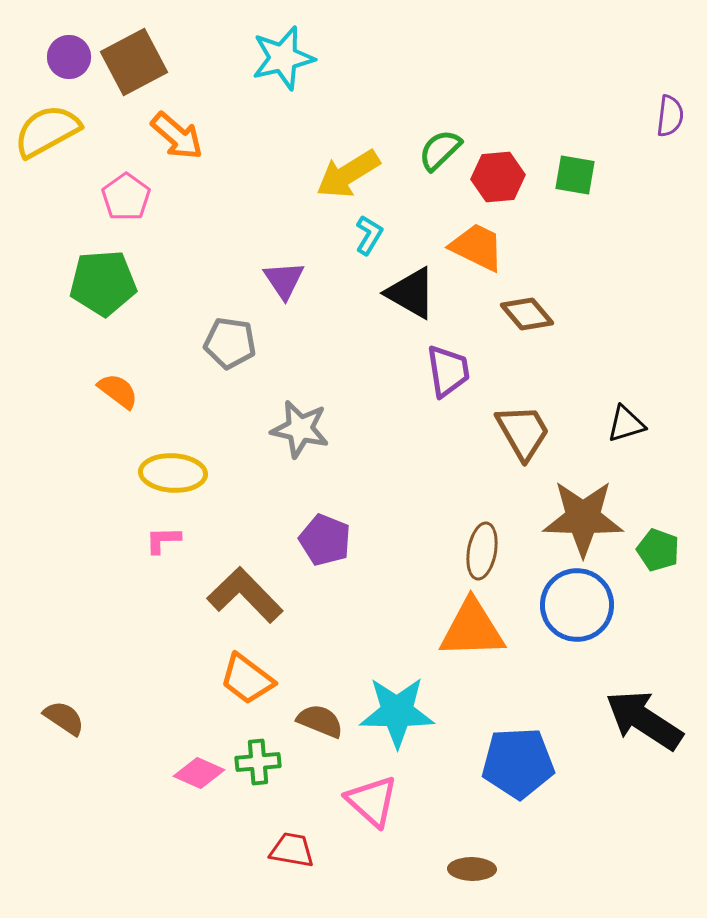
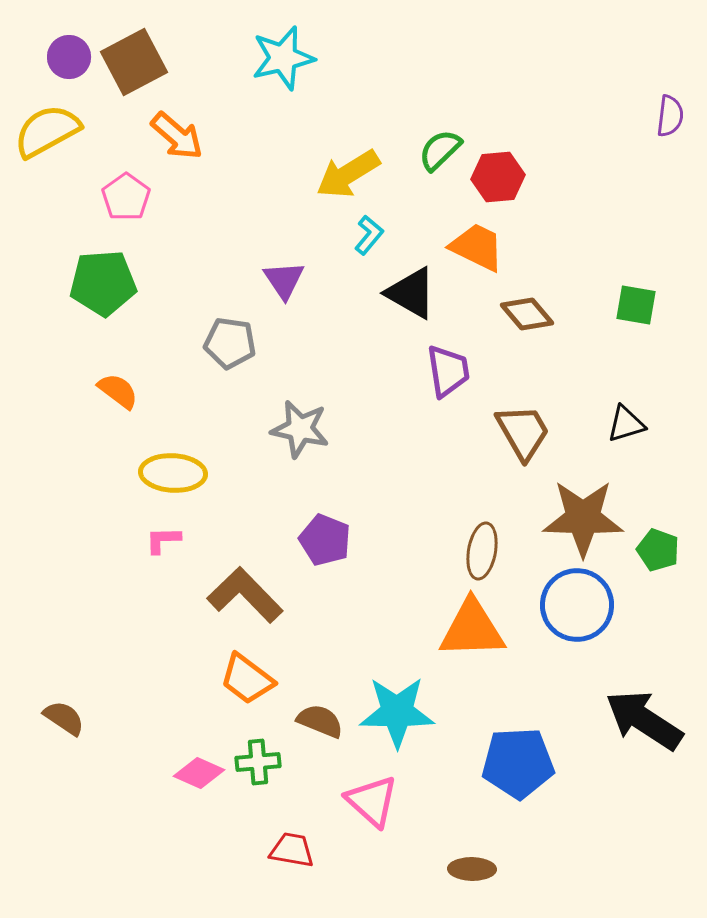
green square at (575, 175): moved 61 px right, 130 px down
cyan L-shape at (369, 235): rotated 9 degrees clockwise
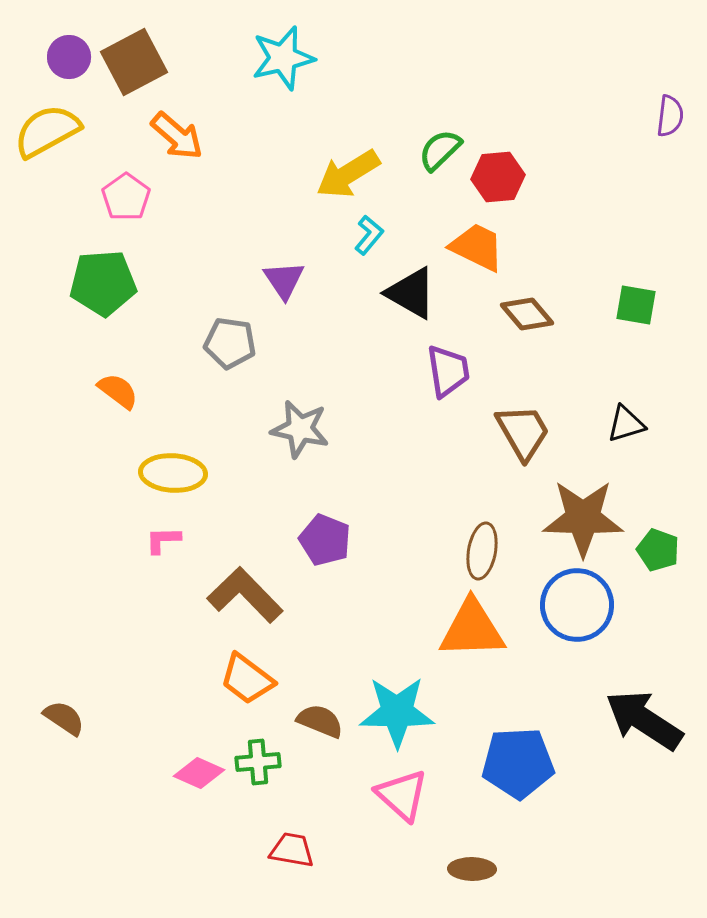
pink triangle at (372, 801): moved 30 px right, 6 px up
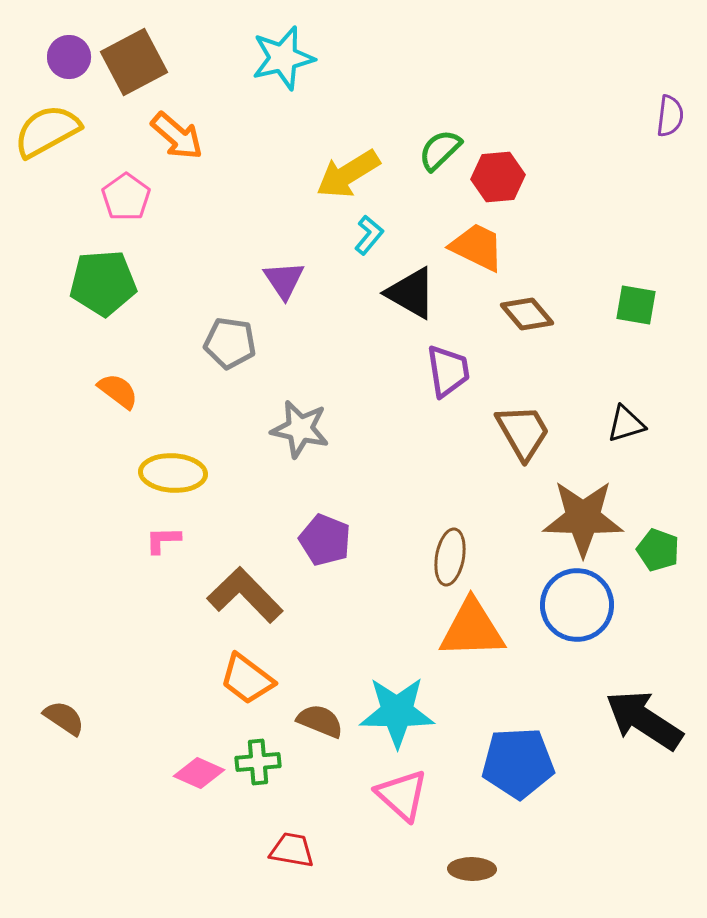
brown ellipse at (482, 551): moved 32 px left, 6 px down
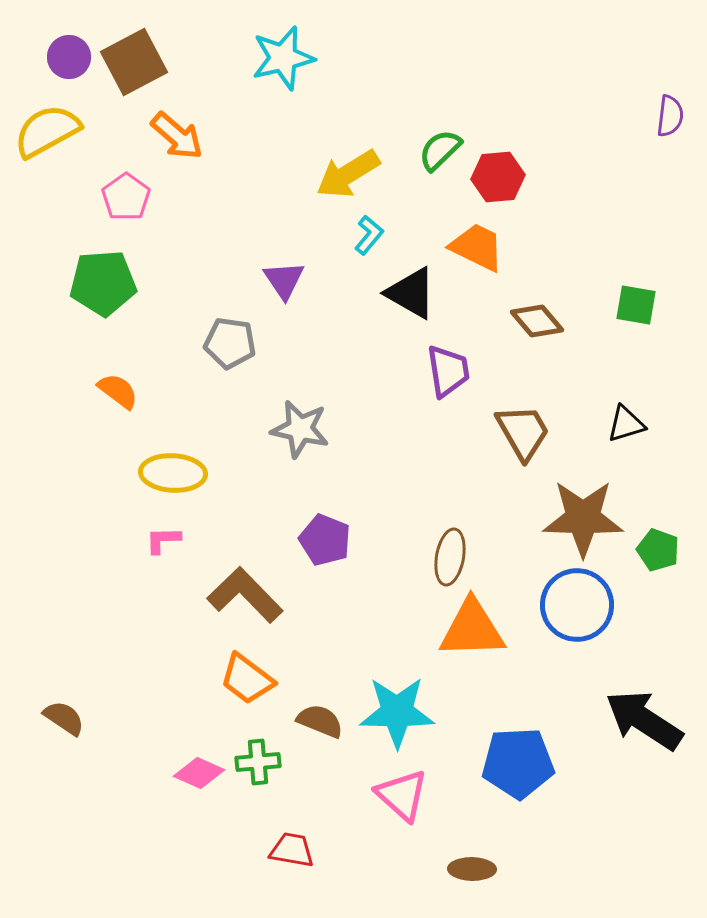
brown diamond at (527, 314): moved 10 px right, 7 px down
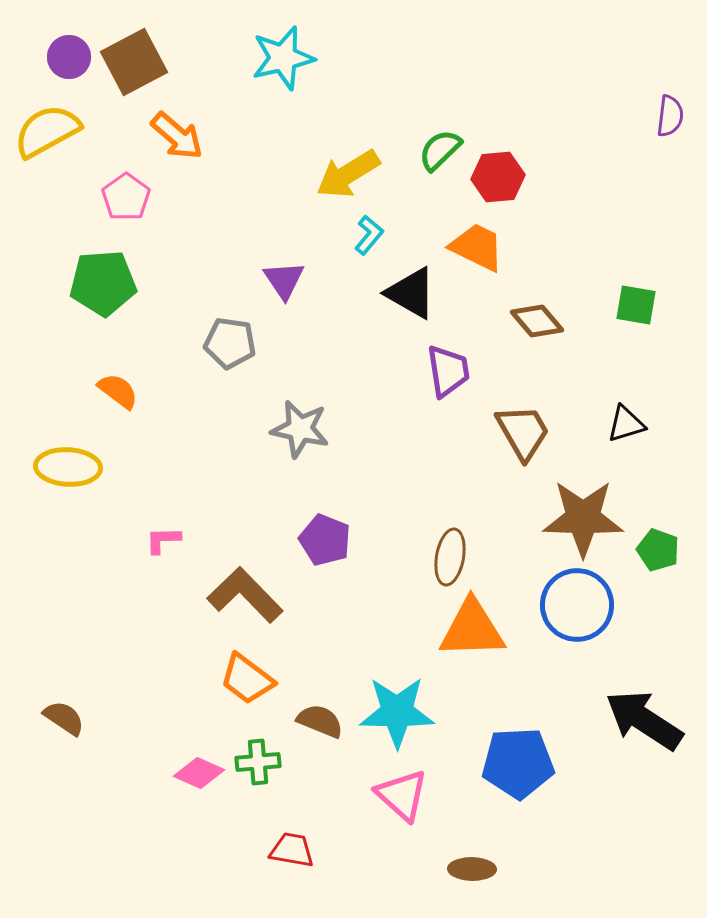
yellow ellipse at (173, 473): moved 105 px left, 6 px up
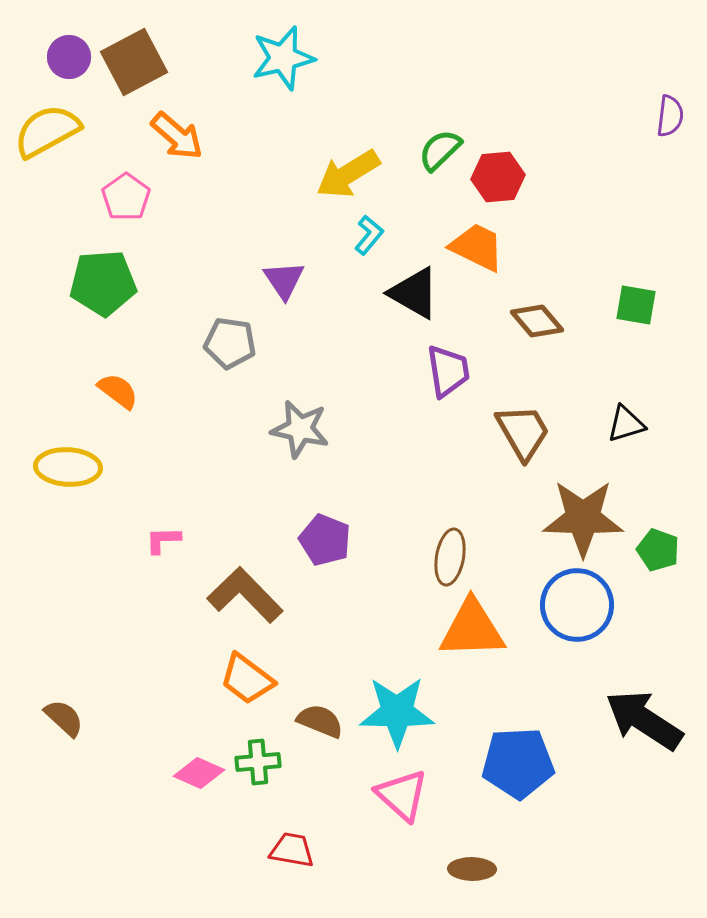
black triangle at (411, 293): moved 3 px right
brown semicircle at (64, 718): rotated 9 degrees clockwise
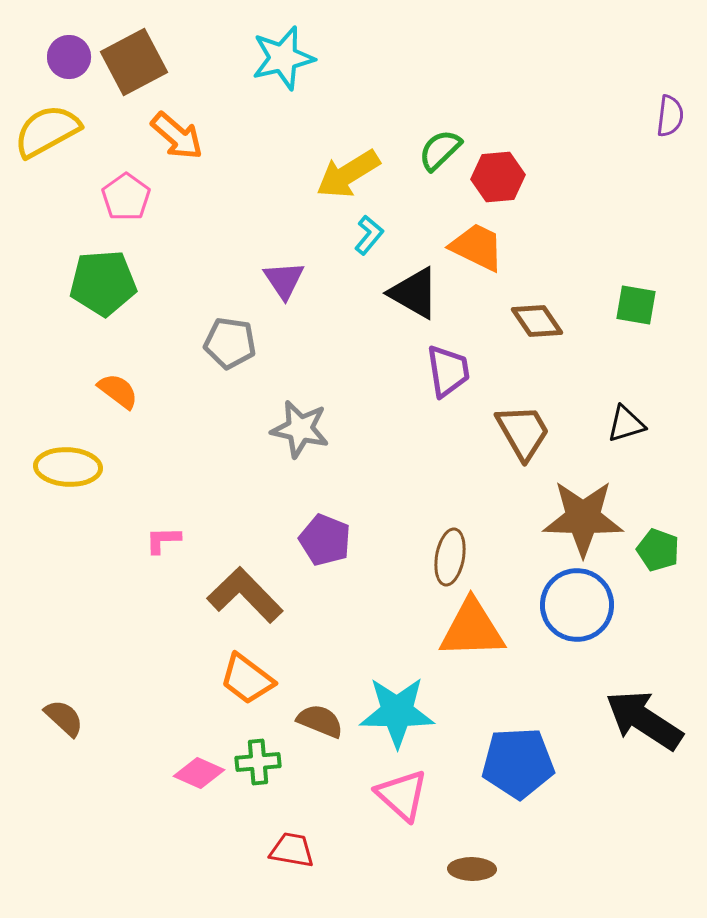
brown diamond at (537, 321): rotated 6 degrees clockwise
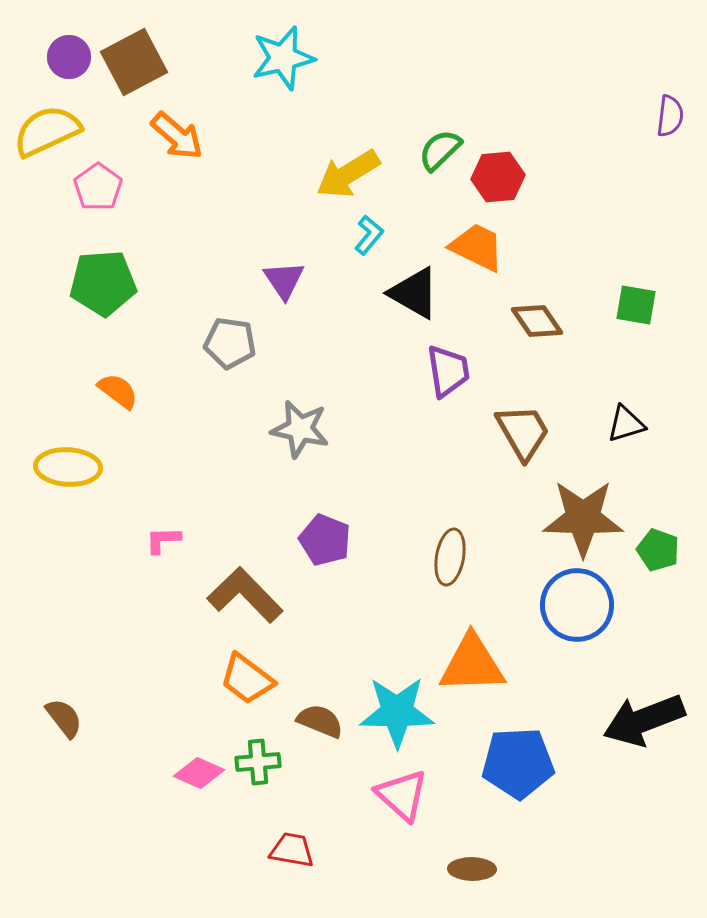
yellow semicircle at (47, 131): rotated 4 degrees clockwise
pink pentagon at (126, 197): moved 28 px left, 10 px up
orange triangle at (472, 629): moved 35 px down
brown semicircle at (64, 718): rotated 9 degrees clockwise
black arrow at (644, 720): rotated 54 degrees counterclockwise
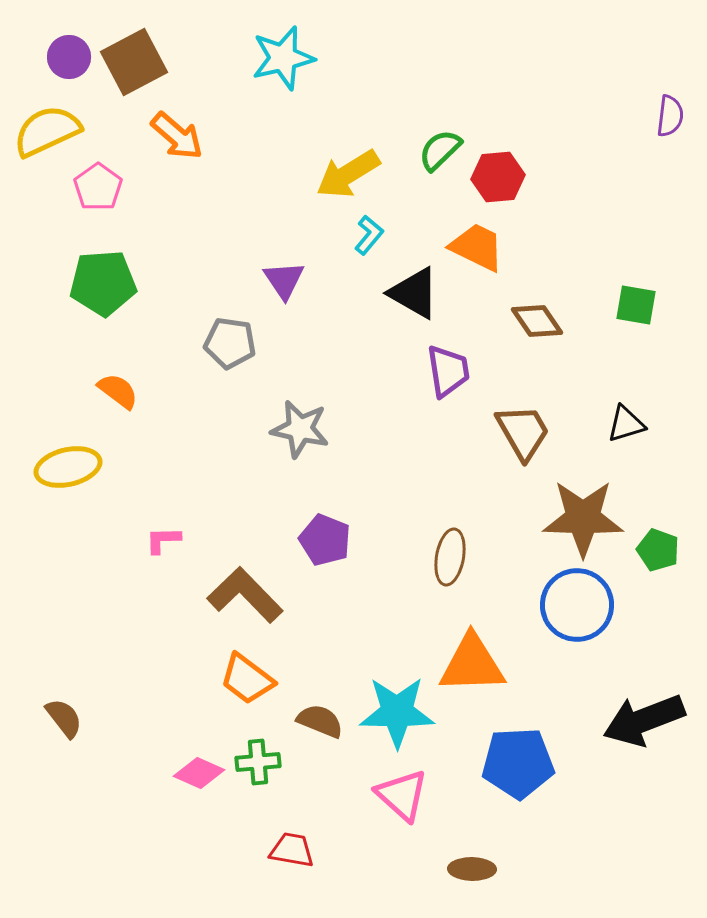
yellow ellipse at (68, 467): rotated 16 degrees counterclockwise
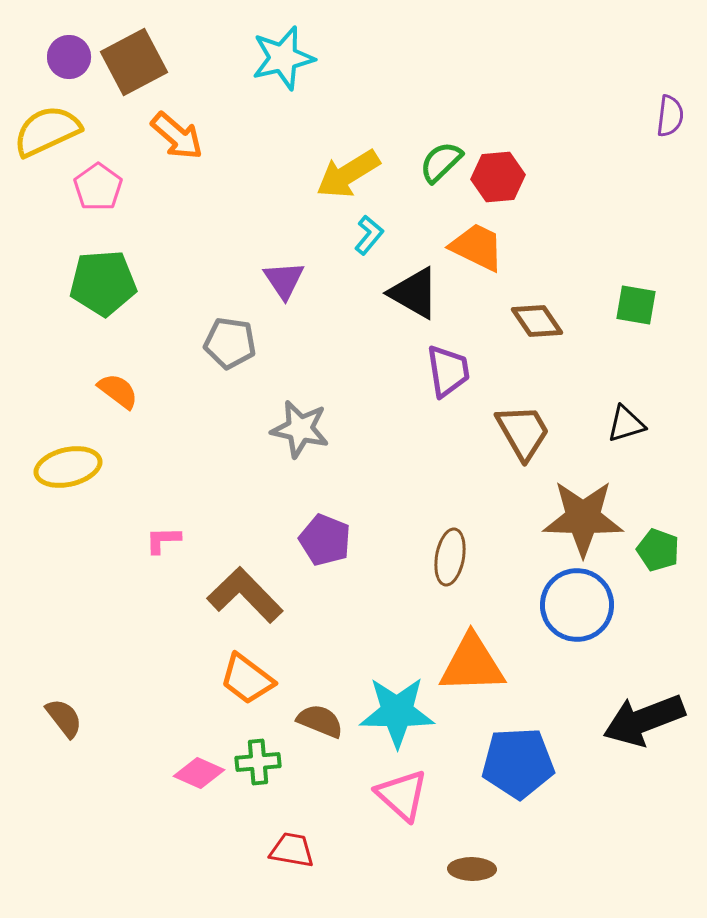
green semicircle at (440, 150): moved 1 px right, 12 px down
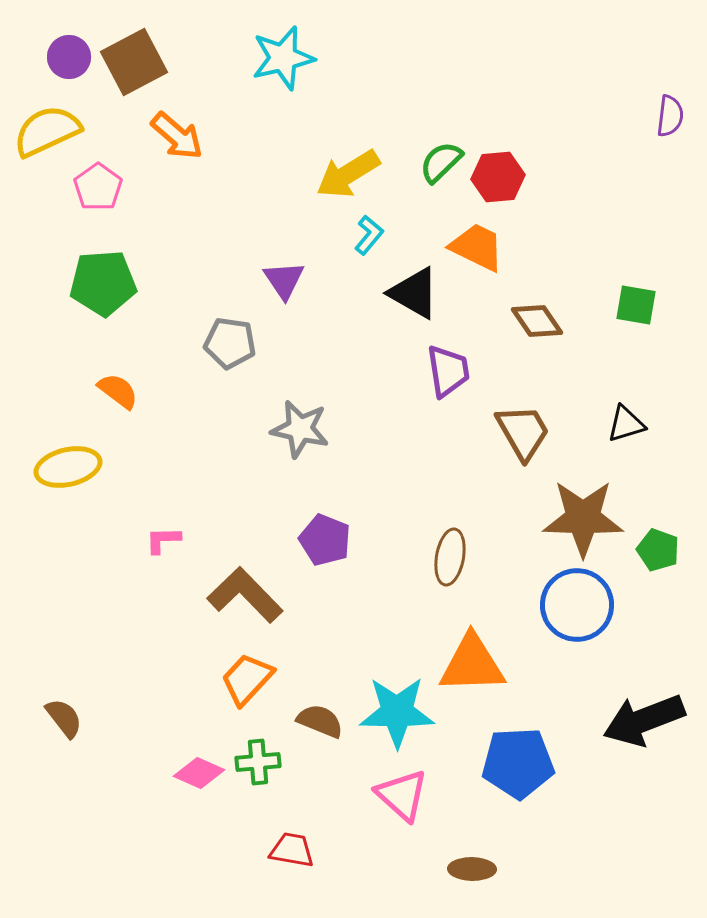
orange trapezoid at (247, 679): rotated 96 degrees clockwise
